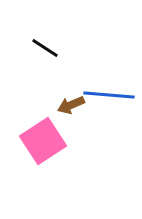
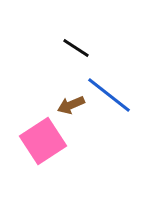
black line: moved 31 px right
blue line: rotated 33 degrees clockwise
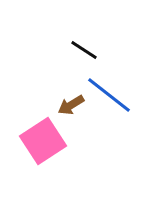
black line: moved 8 px right, 2 px down
brown arrow: rotated 8 degrees counterclockwise
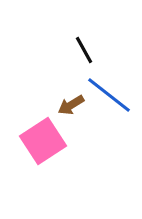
black line: rotated 28 degrees clockwise
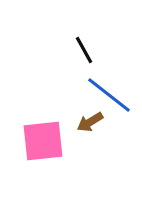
brown arrow: moved 19 px right, 17 px down
pink square: rotated 27 degrees clockwise
